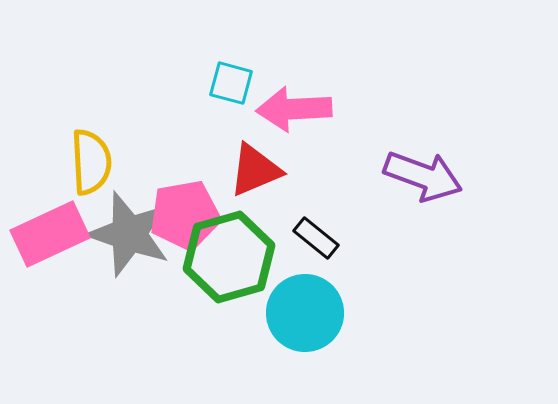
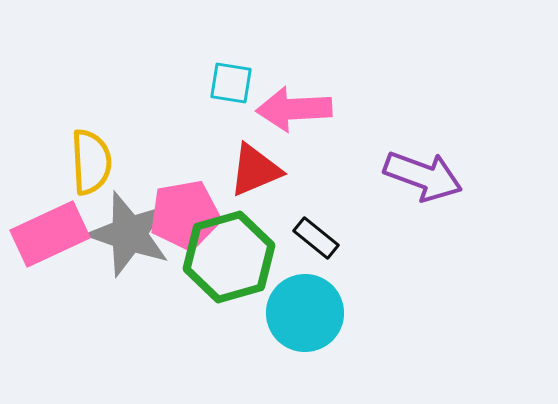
cyan square: rotated 6 degrees counterclockwise
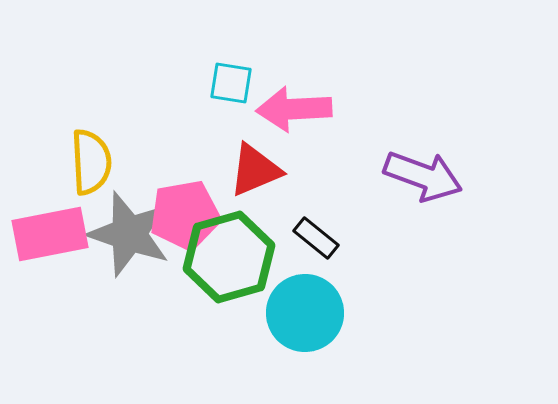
pink rectangle: rotated 14 degrees clockwise
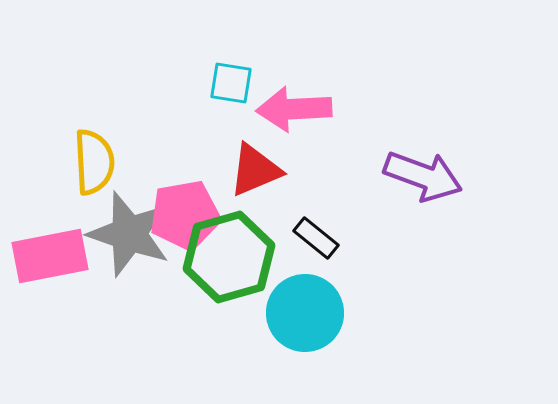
yellow semicircle: moved 3 px right
pink rectangle: moved 22 px down
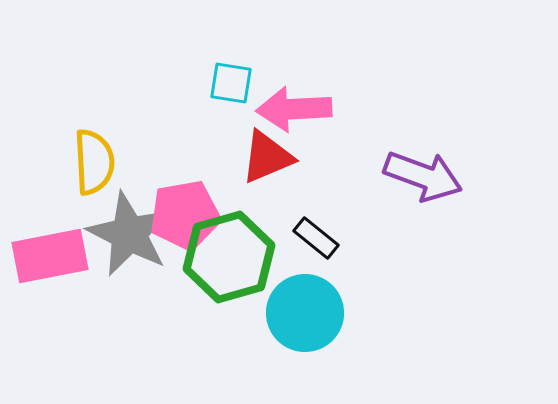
red triangle: moved 12 px right, 13 px up
gray star: rotated 8 degrees clockwise
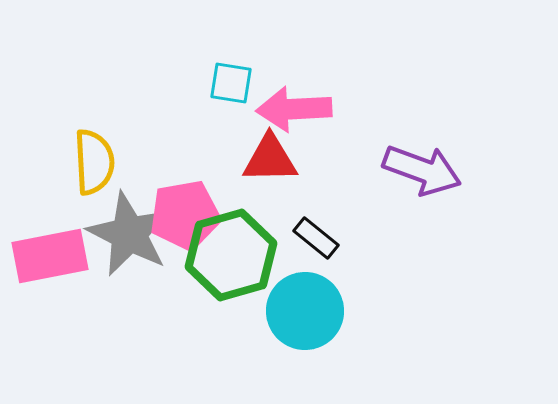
red triangle: moved 3 px right, 2 px down; rotated 22 degrees clockwise
purple arrow: moved 1 px left, 6 px up
green hexagon: moved 2 px right, 2 px up
cyan circle: moved 2 px up
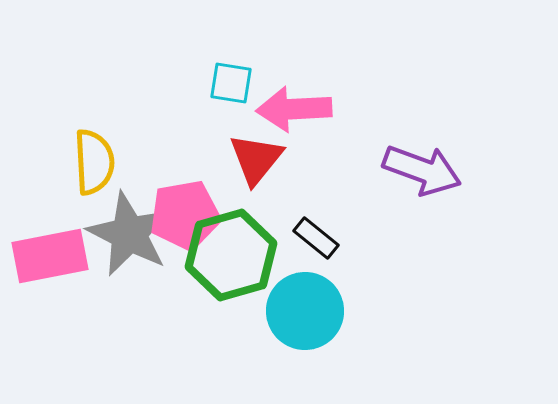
red triangle: moved 14 px left; rotated 50 degrees counterclockwise
